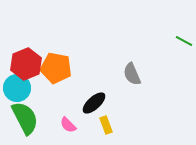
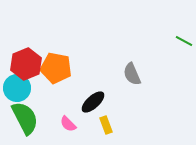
black ellipse: moved 1 px left, 1 px up
pink semicircle: moved 1 px up
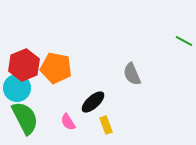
red hexagon: moved 2 px left, 1 px down
pink semicircle: moved 2 px up; rotated 12 degrees clockwise
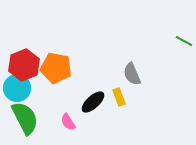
yellow rectangle: moved 13 px right, 28 px up
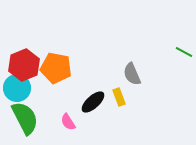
green line: moved 11 px down
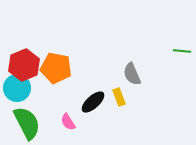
green line: moved 2 px left, 1 px up; rotated 24 degrees counterclockwise
green semicircle: moved 2 px right, 5 px down
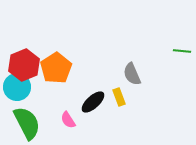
orange pentagon: rotated 28 degrees clockwise
cyan circle: moved 1 px up
pink semicircle: moved 2 px up
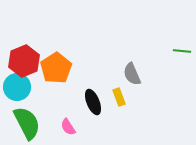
red hexagon: moved 4 px up
black ellipse: rotated 70 degrees counterclockwise
pink semicircle: moved 7 px down
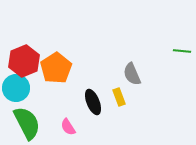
cyan circle: moved 1 px left, 1 px down
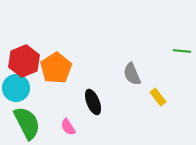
yellow rectangle: moved 39 px right; rotated 18 degrees counterclockwise
